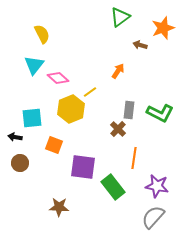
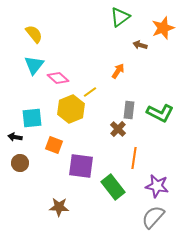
yellow semicircle: moved 8 px left; rotated 12 degrees counterclockwise
purple square: moved 2 px left, 1 px up
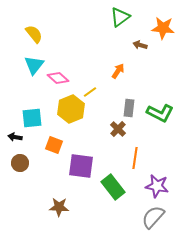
orange star: rotated 25 degrees clockwise
gray rectangle: moved 2 px up
orange line: moved 1 px right
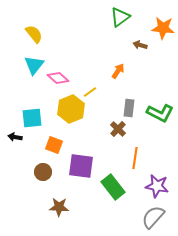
brown circle: moved 23 px right, 9 px down
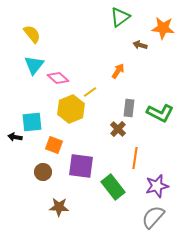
yellow semicircle: moved 2 px left
cyan square: moved 4 px down
purple star: rotated 25 degrees counterclockwise
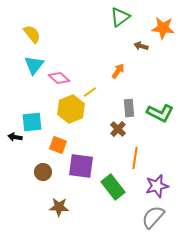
brown arrow: moved 1 px right, 1 px down
pink diamond: moved 1 px right
gray rectangle: rotated 12 degrees counterclockwise
orange square: moved 4 px right
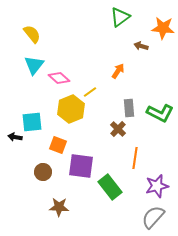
green rectangle: moved 3 px left
